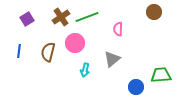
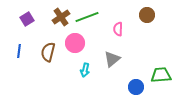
brown circle: moved 7 px left, 3 px down
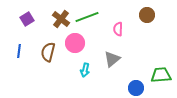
brown cross: moved 2 px down; rotated 18 degrees counterclockwise
blue circle: moved 1 px down
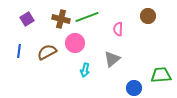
brown circle: moved 1 px right, 1 px down
brown cross: rotated 24 degrees counterclockwise
brown semicircle: moved 1 px left; rotated 48 degrees clockwise
blue circle: moved 2 px left
